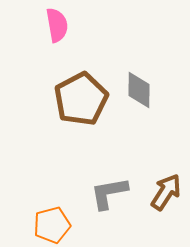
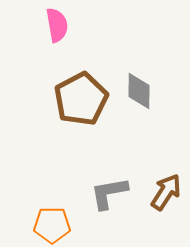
gray diamond: moved 1 px down
orange pentagon: rotated 15 degrees clockwise
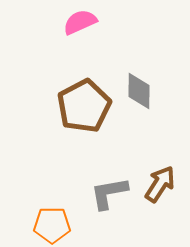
pink semicircle: moved 23 px right, 3 px up; rotated 104 degrees counterclockwise
brown pentagon: moved 3 px right, 7 px down
brown arrow: moved 6 px left, 8 px up
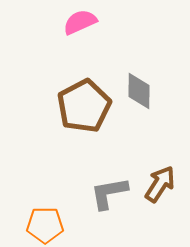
orange pentagon: moved 7 px left
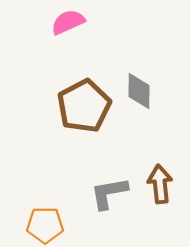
pink semicircle: moved 12 px left
brown arrow: rotated 39 degrees counterclockwise
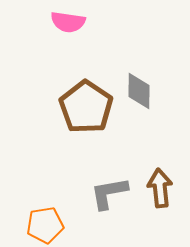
pink semicircle: rotated 148 degrees counterclockwise
brown pentagon: moved 2 px right, 1 px down; rotated 10 degrees counterclockwise
brown arrow: moved 4 px down
orange pentagon: rotated 9 degrees counterclockwise
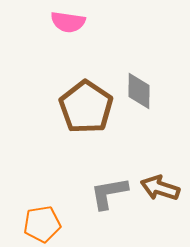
brown arrow: rotated 66 degrees counterclockwise
orange pentagon: moved 3 px left, 1 px up
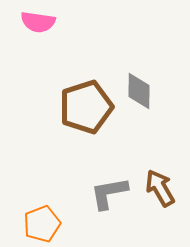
pink semicircle: moved 30 px left
brown pentagon: rotated 20 degrees clockwise
brown arrow: rotated 42 degrees clockwise
orange pentagon: rotated 12 degrees counterclockwise
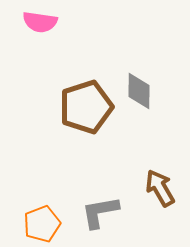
pink semicircle: moved 2 px right
gray L-shape: moved 9 px left, 19 px down
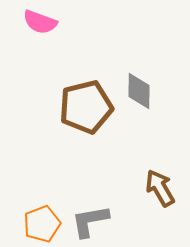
pink semicircle: rotated 12 degrees clockwise
brown pentagon: rotated 4 degrees clockwise
gray L-shape: moved 10 px left, 9 px down
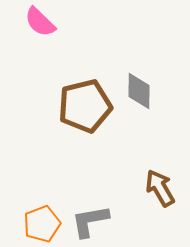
pink semicircle: rotated 24 degrees clockwise
brown pentagon: moved 1 px left, 1 px up
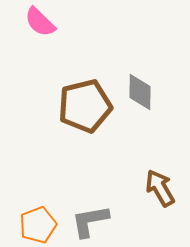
gray diamond: moved 1 px right, 1 px down
orange pentagon: moved 4 px left, 1 px down
